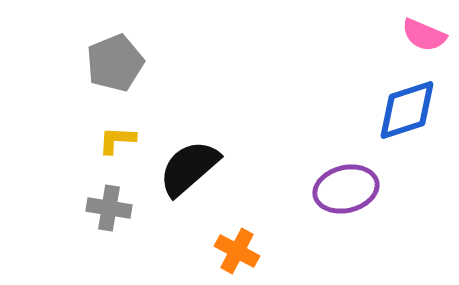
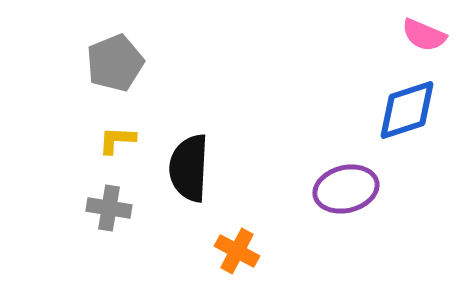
black semicircle: rotated 46 degrees counterclockwise
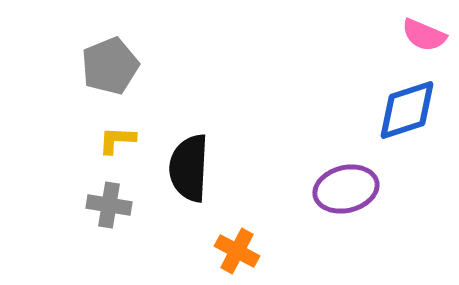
gray pentagon: moved 5 px left, 3 px down
gray cross: moved 3 px up
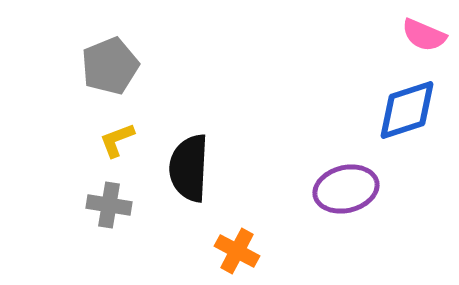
yellow L-shape: rotated 24 degrees counterclockwise
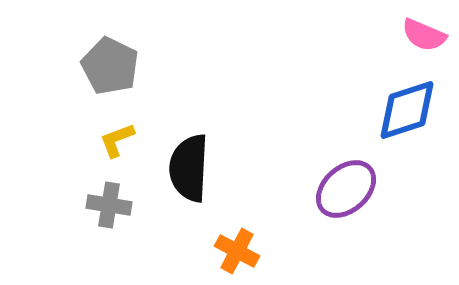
gray pentagon: rotated 24 degrees counterclockwise
purple ellipse: rotated 28 degrees counterclockwise
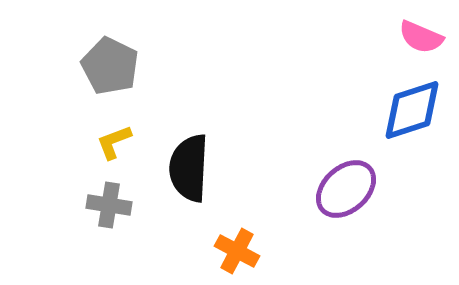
pink semicircle: moved 3 px left, 2 px down
blue diamond: moved 5 px right
yellow L-shape: moved 3 px left, 2 px down
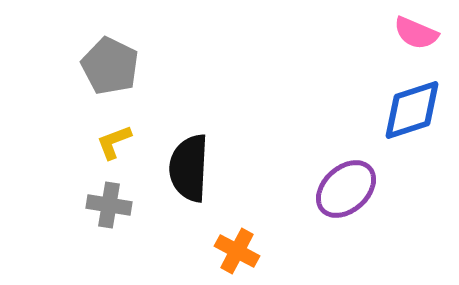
pink semicircle: moved 5 px left, 4 px up
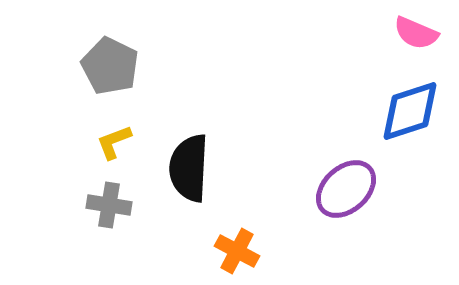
blue diamond: moved 2 px left, 1 px down
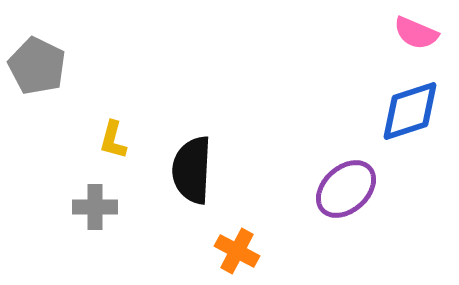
gray pentagon: moved 73 px left
yellow L-shape: moved 1 px left, 2 px up; rotated 54 degrees counterclockwise
black semicircle: moved 3 px right, 2 px down
gray cross: moved 14 px left, 2 px down; rotated 9 degrees counterclockwise
